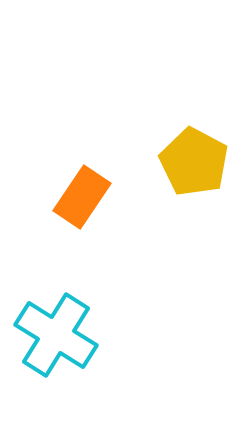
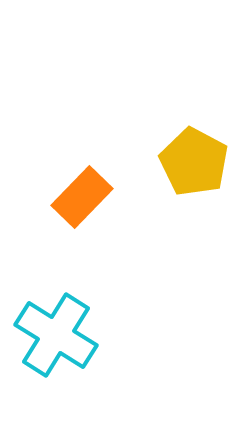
orange rectangle: rotated 10 degrees clockwise
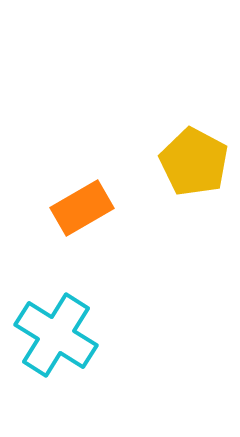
orange rectangle: moved 11 px down; rotated 16 degrees clockwise
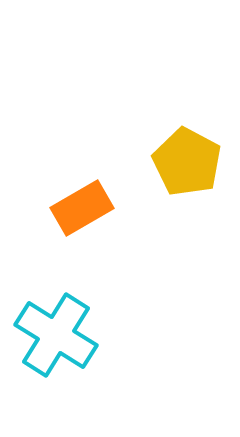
yellow pentagon: moved 7 px left
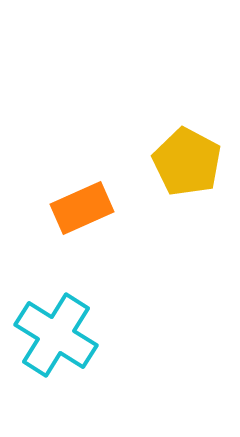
orange rectangle: rotated 6 degrees clockwise
